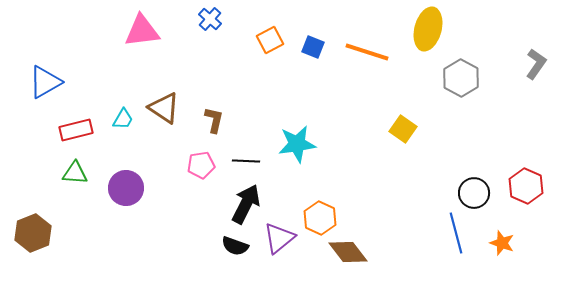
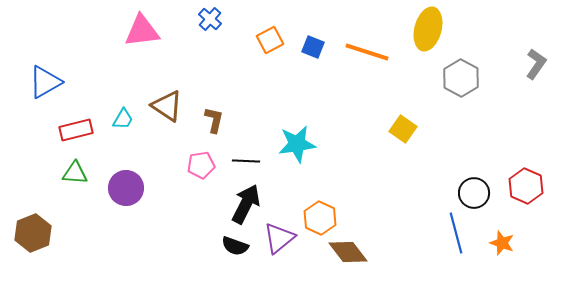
brown triangle: moved 3 px right, 2 px up
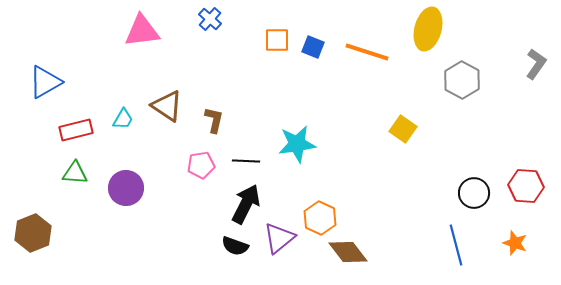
orange square: moved 7 px right; rotated 28 degrees clockwise
gray hexagon: moved 1 px right, 2 px down
red hexagon: rotated 20 degrees counterclockwise
blue line: moved 12 px down
orange star: moved 13 px right
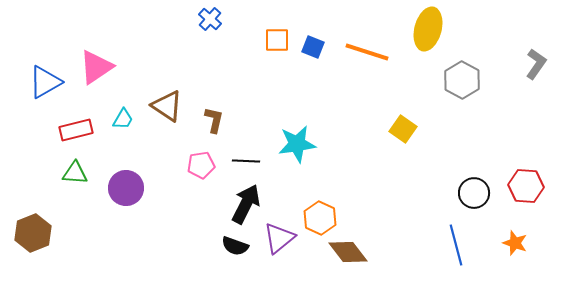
pink triangle: moved 46 px left, 36 px down; rotated 27 degrees counterclockwise
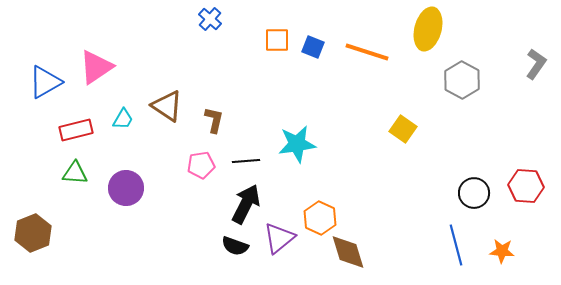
black line: rotated 8 degrees counterclockwise
orange star: moved 13 px left, 8 px down; rotated 15 degrees counterclockwise
brown diamond: rotated 21 degrees clockwise
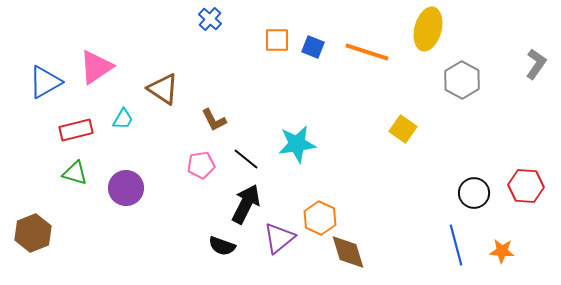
brown triangle: moved 4 px left, 17 px up
brown L-shape: rotated 140 degrees clockwise
black line: moved 2 px up; rotated 44 degrees clockwise
green triangle: rotated 12 degrees clockwise
black semicircle: moved 13 px left
